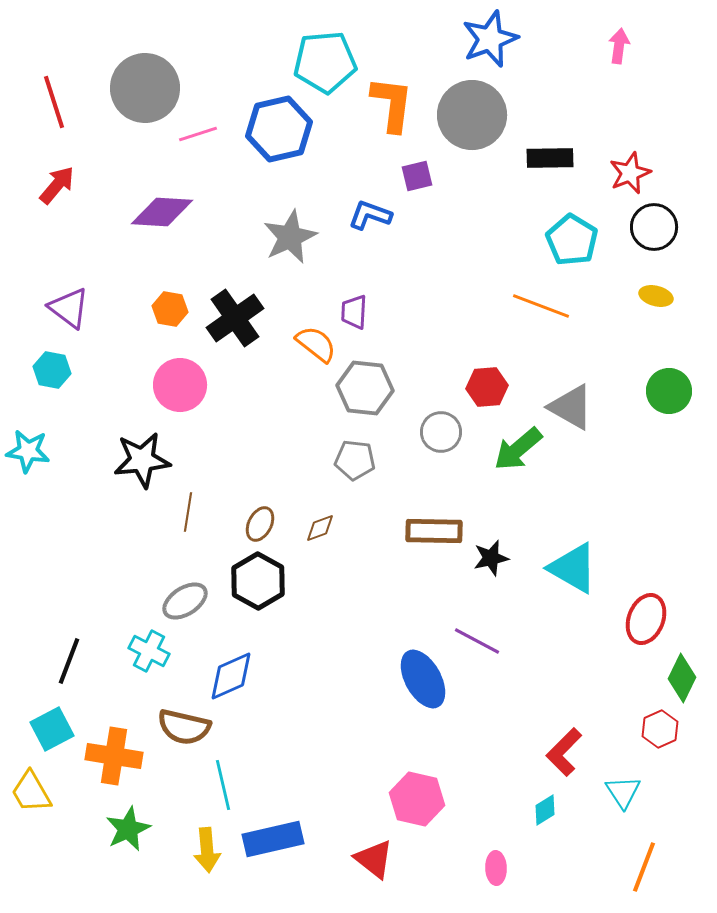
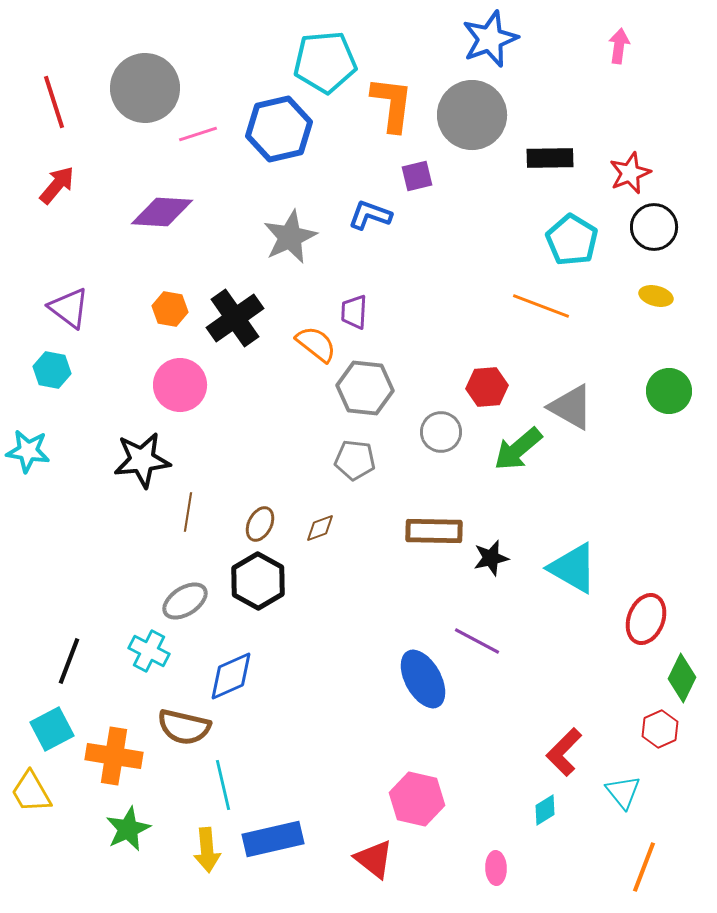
cyan triangle at (623, 792): rotated 6 degrees counterclockwise
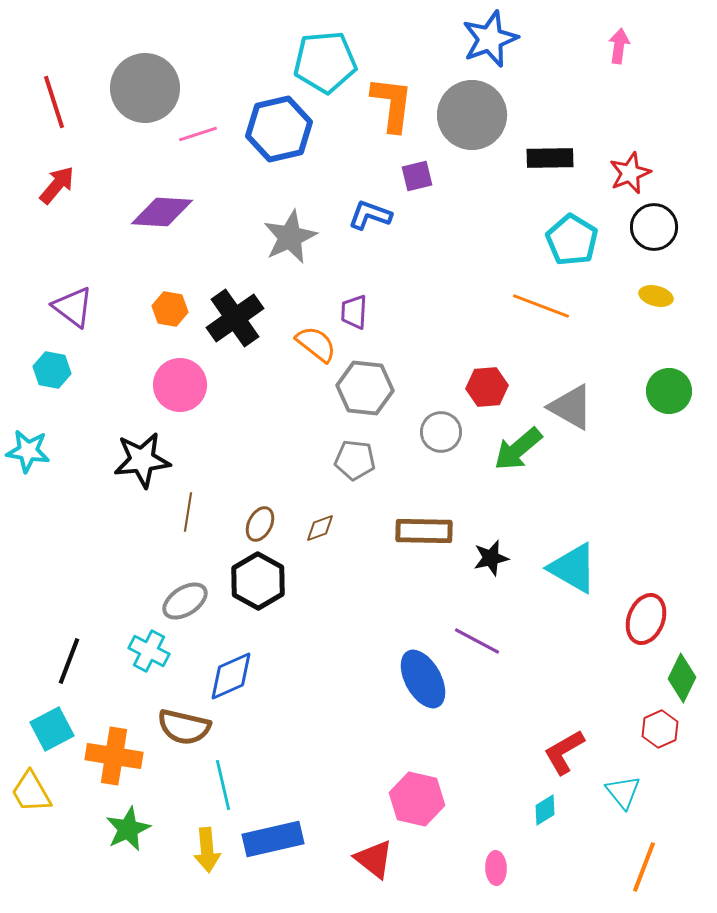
purple triangle at (69, 308): moved 4 px right, 1 px up
brown rectangle at (434, 531): moved 10 px left
red L-shape at (564, 752): rotated 15 degrees clockwise
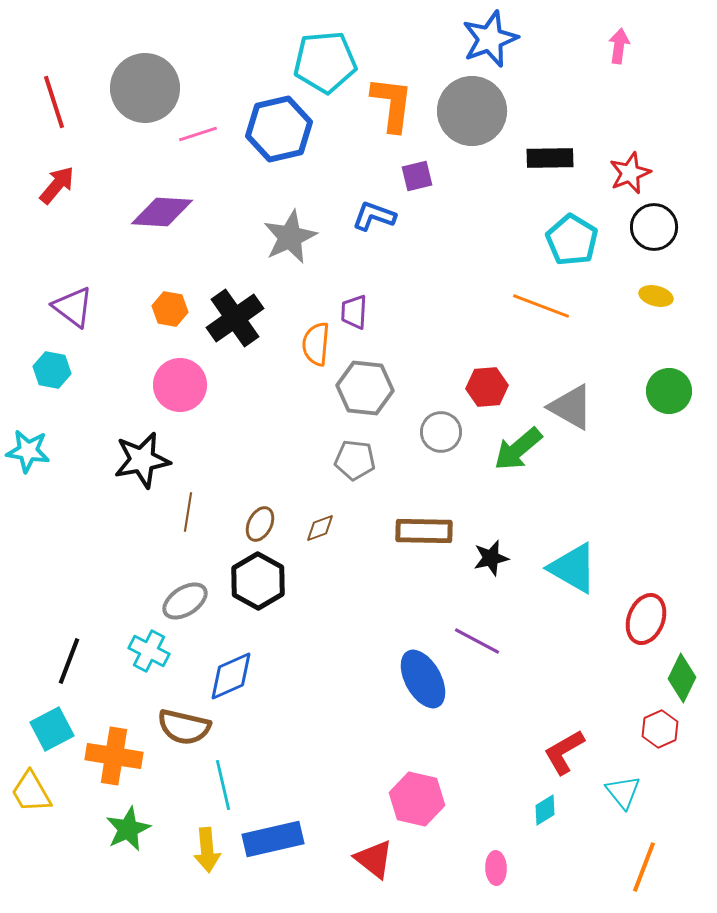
gray circle at (472, 115): moved 4 px up
blue L-shape at (370, 215): moved 4 px right, 1 px down
orange semicircle at (316, 344): rotated 123 degrees counterclockwise
black star at (142, 460): rotated 4 degrees counterclockwise
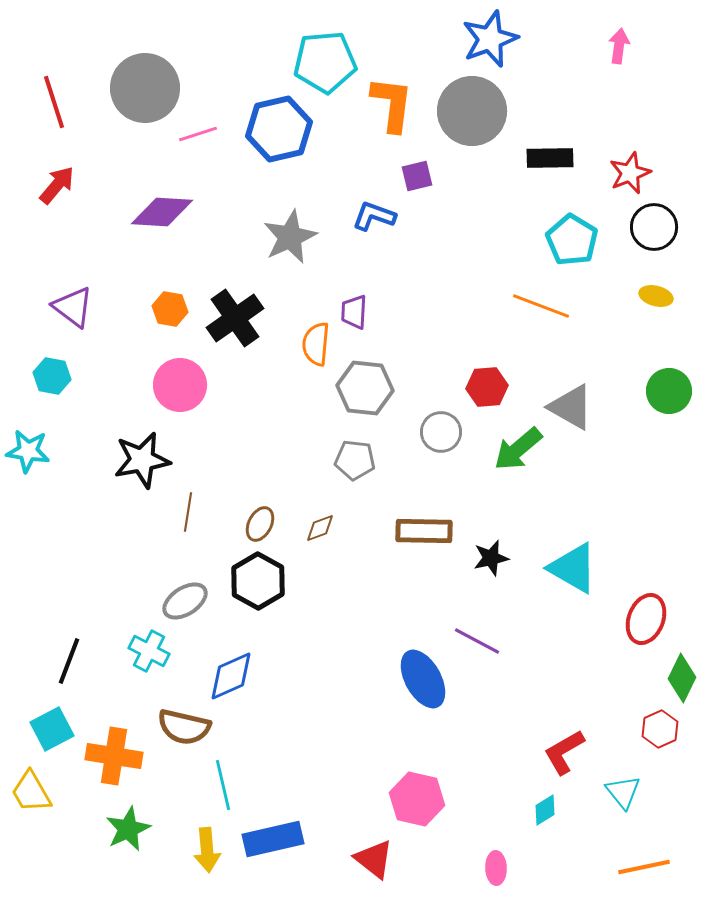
cyan hexagon at (52, 370): moved 6 px down
orange line at (644, 867): rotated 57 degrees clockwise
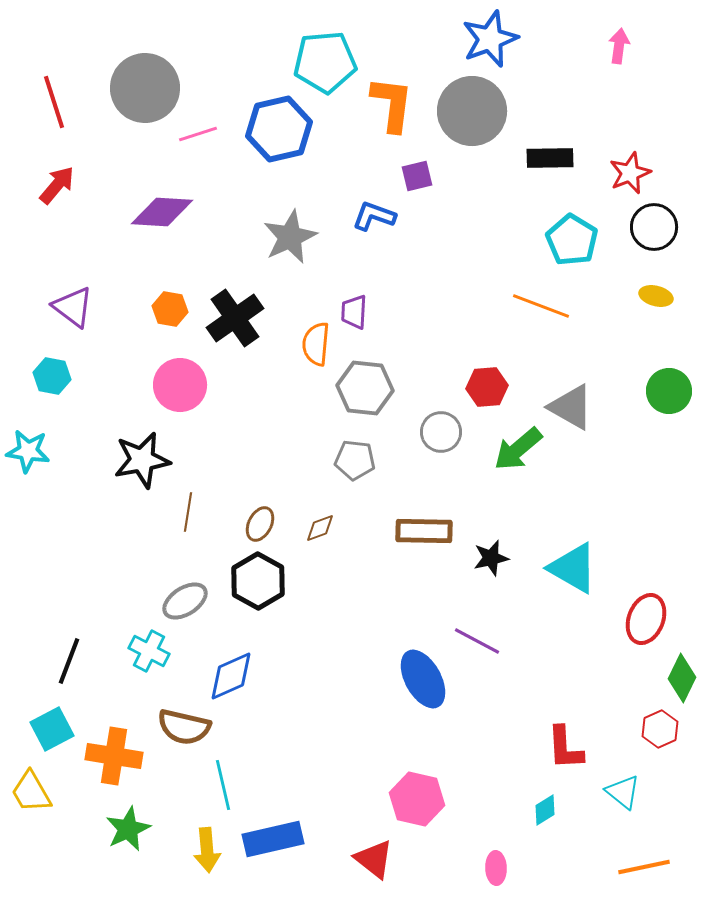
red L-shape at (564, 752): moved 1 px right, 4 px up; rotated 63 degrees counterclockwise
cyan triangle at (623, 792): rotated 12 degrees counterclockwise
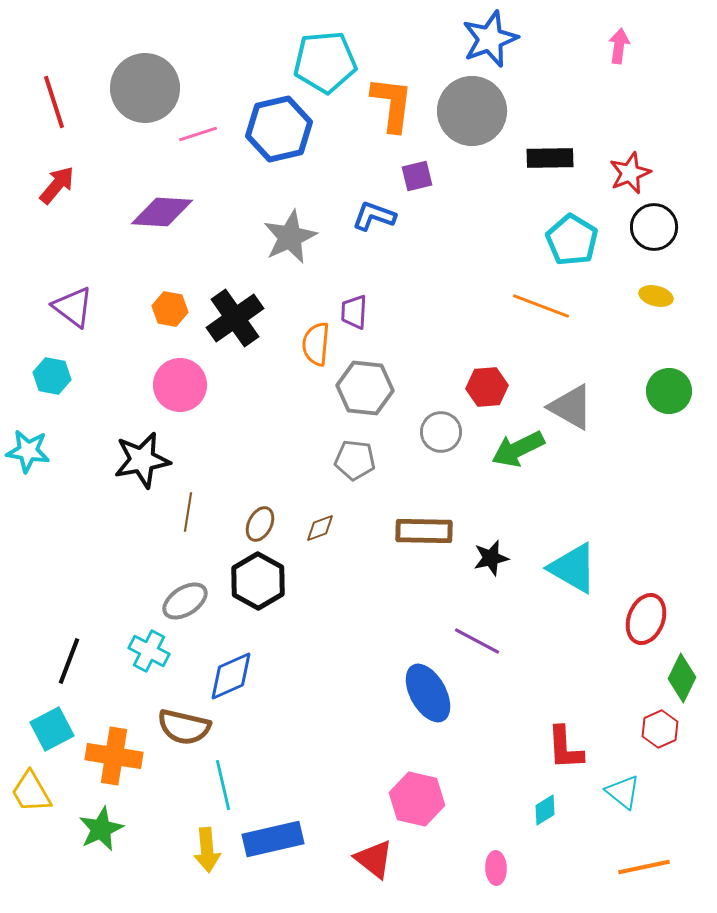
green arrow at (518, 449): rotated 14 degrees clockwise
blue ellipse at (423, 679): moved 5 px right, 14 px down
green star at (128, 829): moved 27 px left
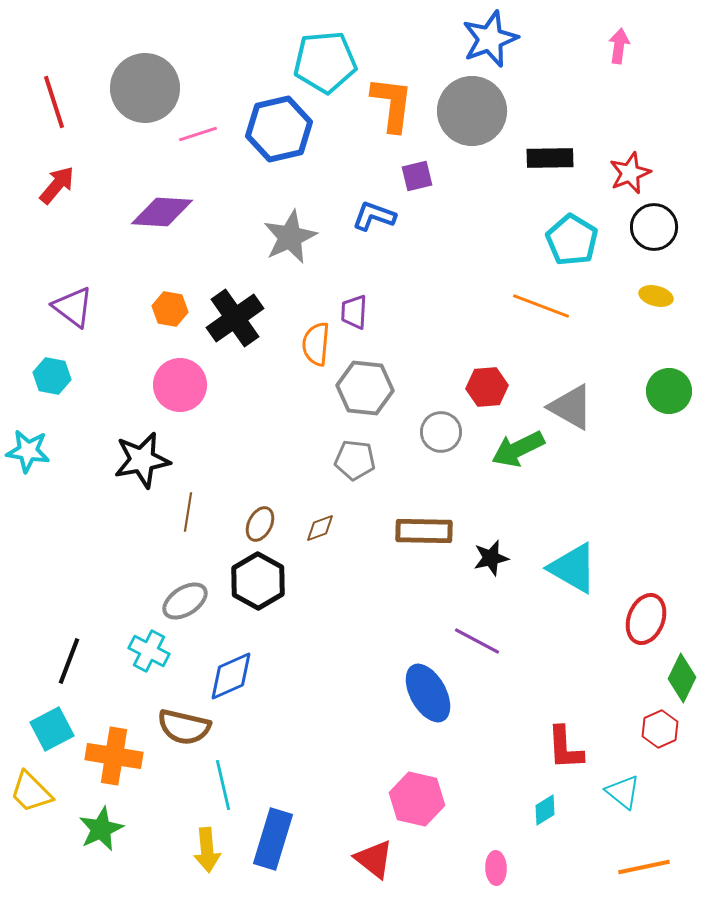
yellow trapezoid at (31, 792): rotated 15 degrees counterclockwise
blue rectangle at (273, 839): rotated 60 degrees counterclockwise
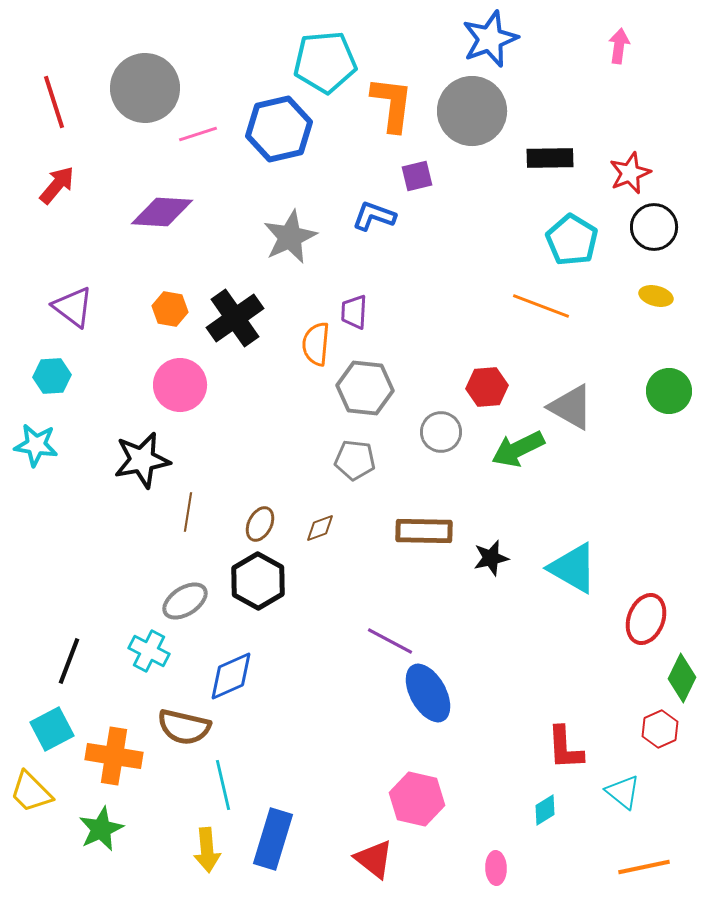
cyan hexagon at (52, 376): rotated 15 degrees counterclockwise
cyan star at (28, 451): moved 8 px right, 6 px up
purple line at (477, 641): moved 87 px left
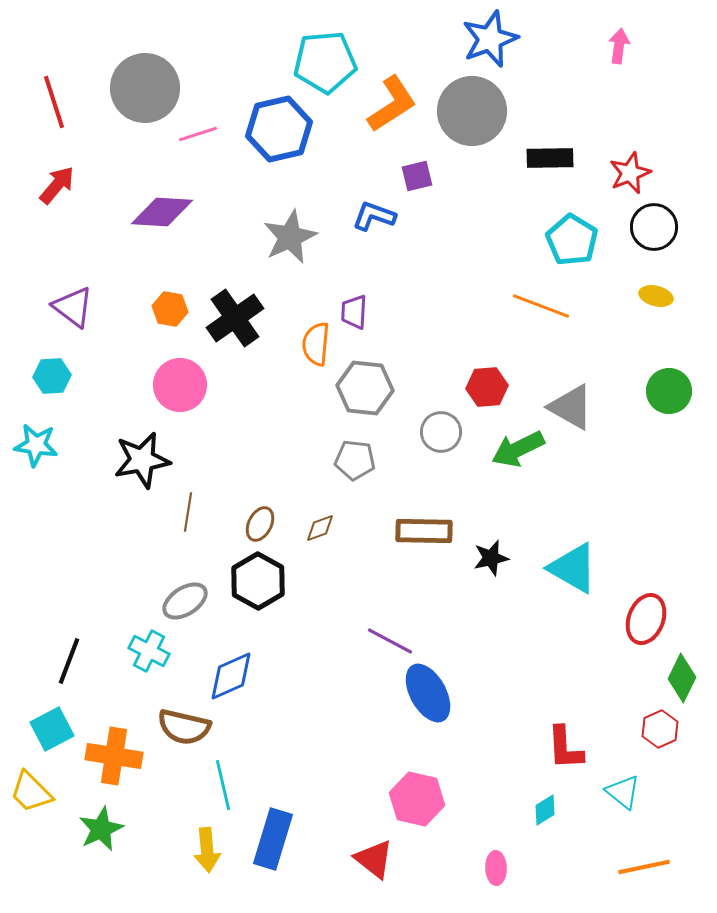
orange L-shape at (392, 104): rotated 50 degrees clockwise
